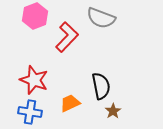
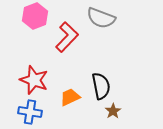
orange trapezoid: moved 6 px up
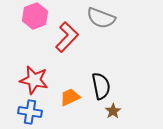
red star: rotated 8 degrees counterclockwise
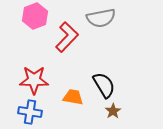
gray semicircle: rotated 32 degrees counterclockwise
red star: rotated 12 degrees counterclockwise
black semicircle: moved 3 px right, 1 px up; rotated 20 degrees counterclockwise
orange trapezoid: moved 3 px right; rotated 35 degrees clockwise
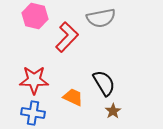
pink hexagon: rotated 25 degrees counterclockwise
black semicircle: moved 2 px up
orange trapezoid: rotated 15 degrees clockwise
blue cross: moved 3 px right, 1 px down
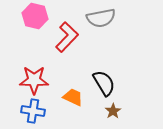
blue cross: moved 2 px up
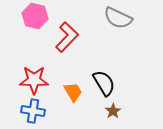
gray semicircle: moved 17 px right; rotated 36 degrees clockwise
orange trapezoid: moved 5 px up; rotated 35 degrees clockwise
